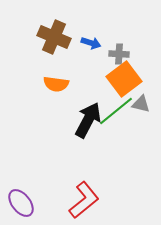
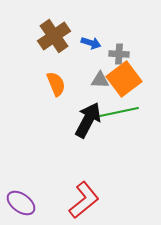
brown cross: moved 1 px up; rotated 32 degrees clockwise
orange semicircle: rotated 120 degrees counterclockwise
gray triangle: moved 41 px left, 24 px up; rotated 12 degrees counterclockwise
green line: moved 3 px right, 1 px down; rotated 27 degrees clockwise
purple ellipse: rotated 16 degrees counterclockwise
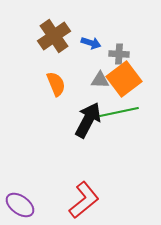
purple ellipse: moved 1 px left, 2 px down
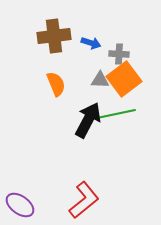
brown cross: rotated 28 degrees clockwise
green line: moved 3 px left, 2 px down
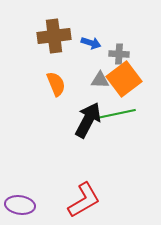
red L-shape: rotated 9 degrees clockwise
purple ellipse: rotated 28 degrees counterclockwise
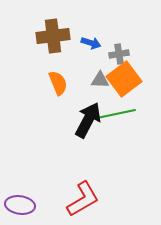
brown cross: moved 1 px left
gray cross: rotated 12 degrees counterclockwise
orange semicircle: moved 2 px right, 1 px up
red L-shape: moved 1 px left, 1 px up
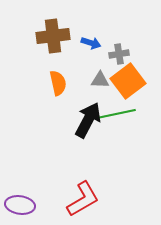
orange square: moved 4 px right, 2 px down
orange semicircle: rotated 10 degrees clockwise
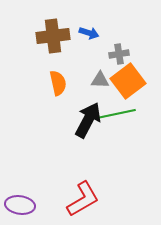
blue arrow: moved 2 px left, 10 px up
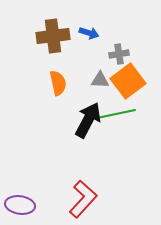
red L-shape: rotated 18 degrees counterclockwise
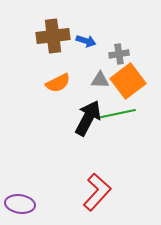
blue arrow: moved 3 px left, 8 px down
orange semicircle: rotated 75 degrees clockwise
black arrow: moved 2 px up
red L-shape: moved 14 px right, 7 px up
purple ellipse: moved 1 px up
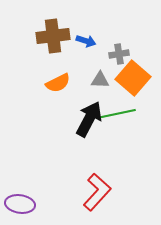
orange square: moved 5 px right, 3 px up; rotated 12 degrees counterclockwise
black arrow: moved 1 px right, 1 px down
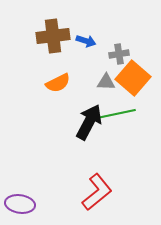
gray triangle: moved 6 px right, 2 px down
black arrow: moved 3 px down
red L-shape: rotated 9 degrees clockwise
